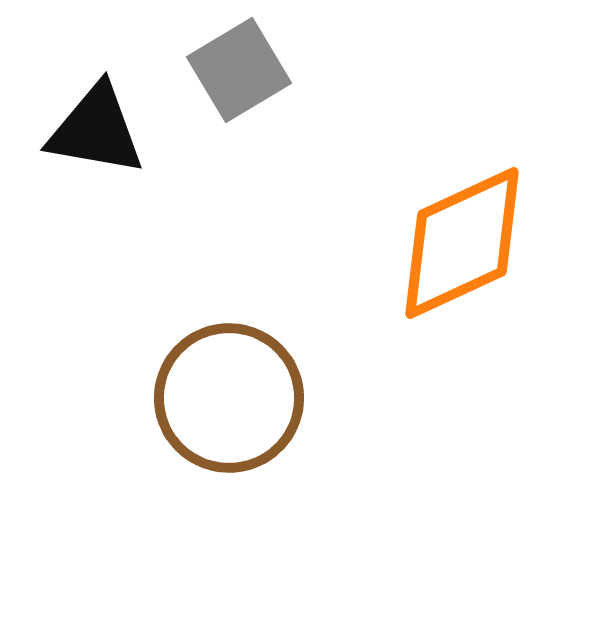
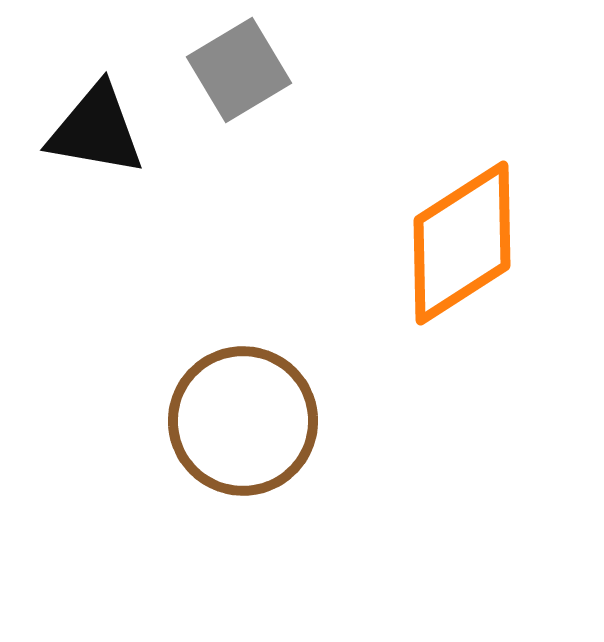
orange diamond: rotated 8 degrees counterclockwise
brown circle: moved 14 px right, 23 px down
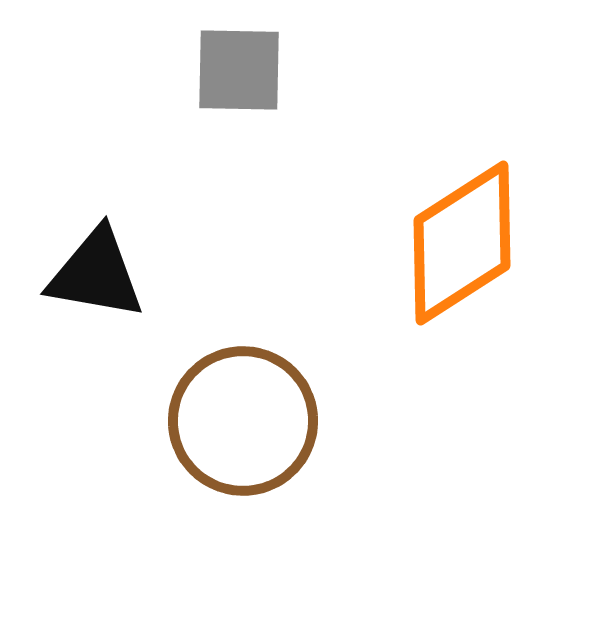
gray square: rotated 32 degrees clockwise
black triangle: moved 144 px down
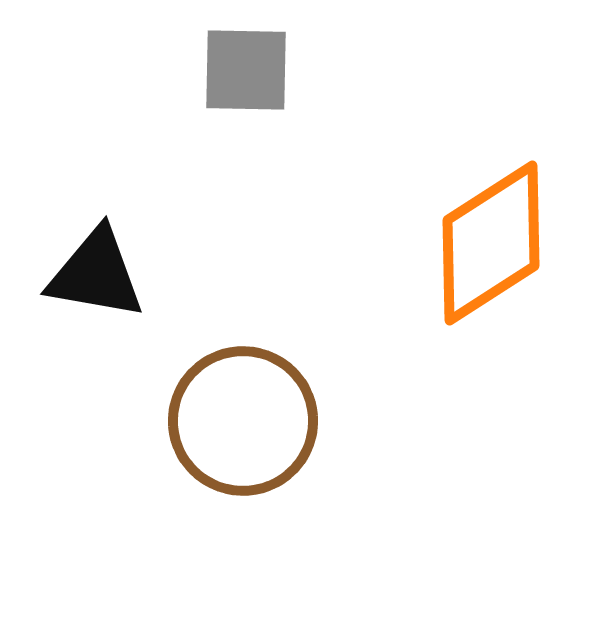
gray square: moved 7 px right
orange diamond: moved 29 px right
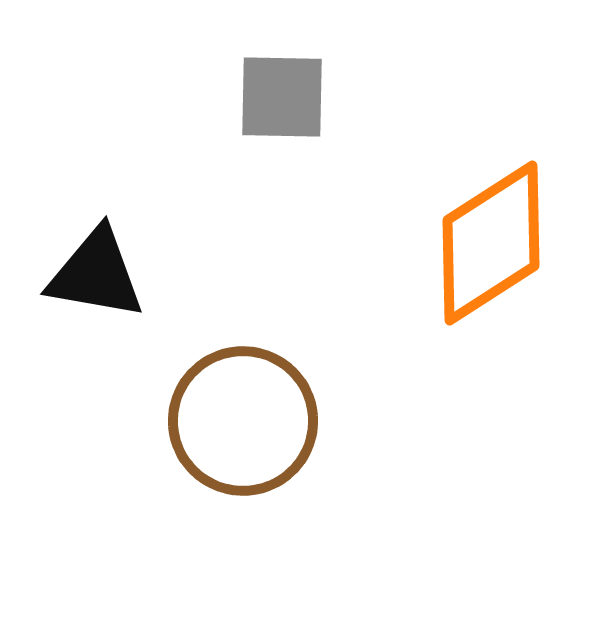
gray square: moved 36 px right, 27 px down
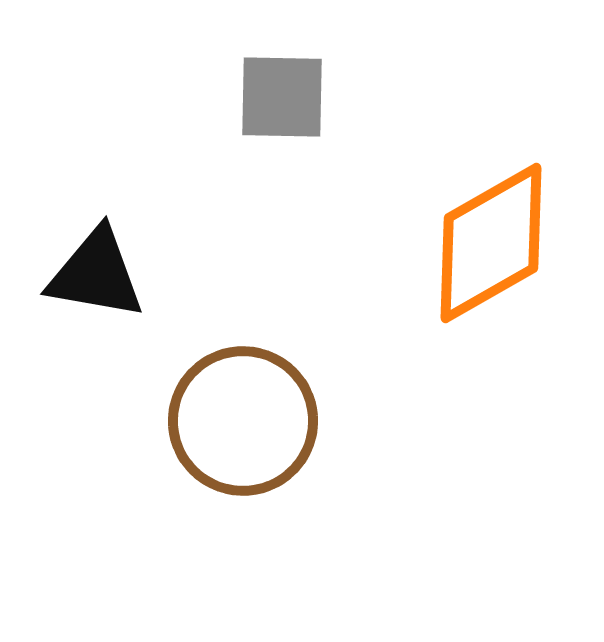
orange diamond: rotated 3 degrees clockwise
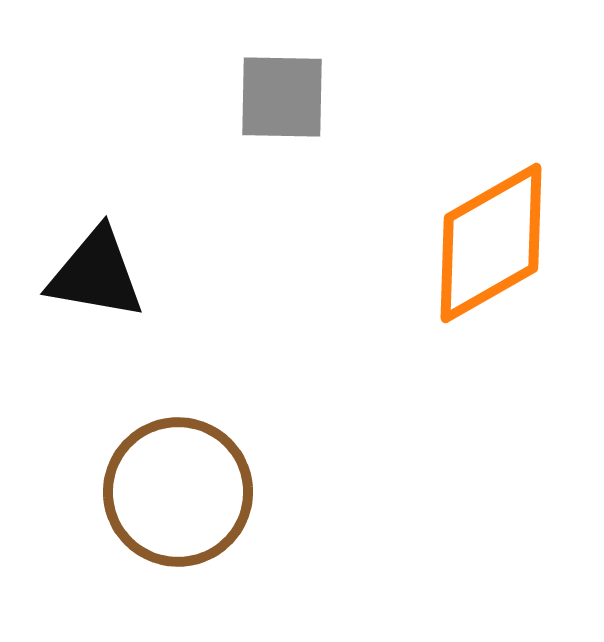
brown circle: moved 65 px left, 71 px down
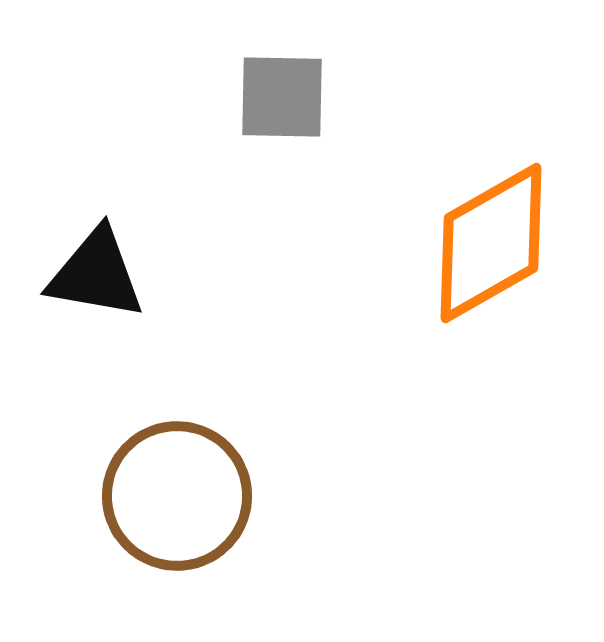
brown circle: moved 1 px left, 4 px down
